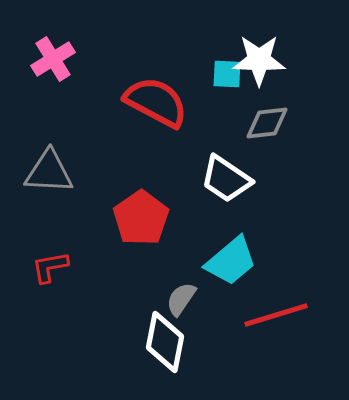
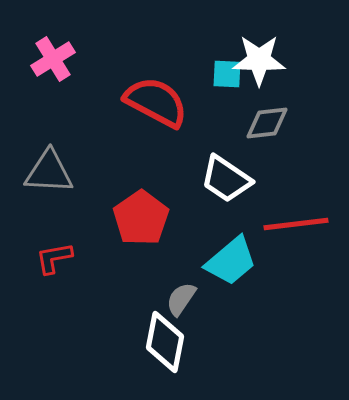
red L-shape: moved 4 px right, 9 px up
red line: moved 20 px right, 91 px up; rotated 10 degrees clockwise
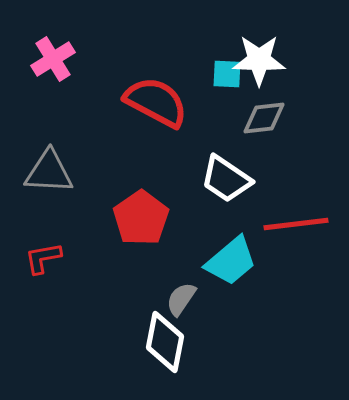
gray diamond: moved 3 px left, 5 px up
red L-shape: moved 11 px left
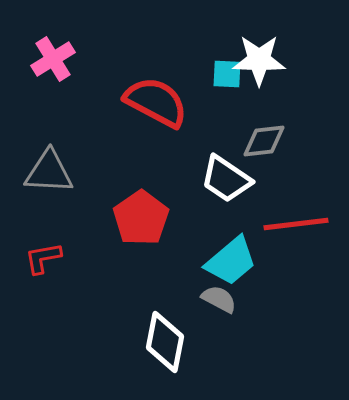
gray diamond: moved 23 px down
gray semicircle: moved 38 px right; rotated 84 degrees clockwise
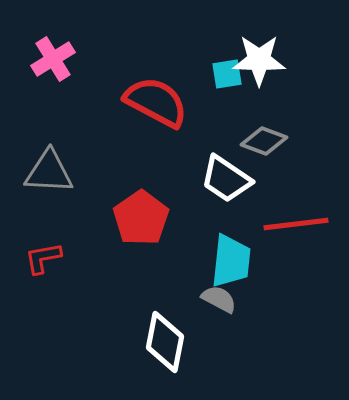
cyan square: rotated 12 degrees counterclockwise
gray diamond: rotated 27 degrees clockwise
cyan trapezoid: rotated 44 degrees counterclockwise
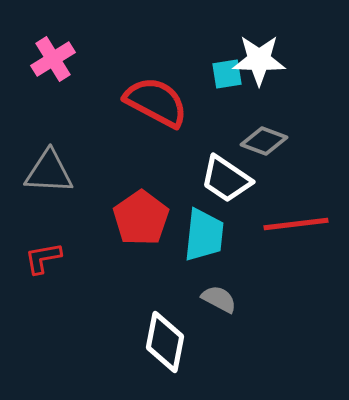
cyan trapezoid: moved 27 px left, 26 px up
